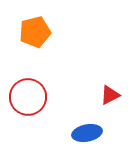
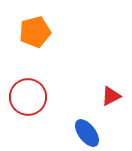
red triangle: moved 1 px right, 1 px down
blue ellipse: rotated 64 degrees clockwise
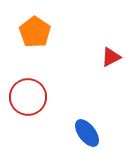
orange pentagon: rotated 24 degrees counterclockwise
red triangle: moved 39 px up
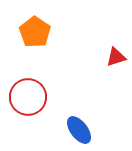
red triangle: moved 5 px right; rotated 10 degrees clockwise
blue ellipse: moved 8 px left, 3 px up
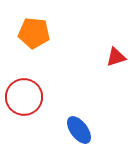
orange pentagon: moved 1 px left, 1 px down; rotated 28 degrees counterclockwise
red circle: moved 4 px left
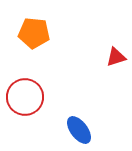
red circle: moved 1 px right
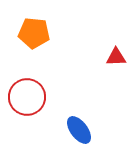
red triangle: rotated 15 degrees clockwise
red circle: moved 2 px right
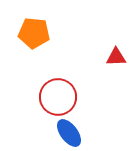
red circle: moved 31 px right
blue ellipse: moved 10 px left, 3 px down
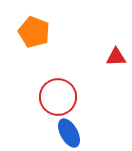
orange pentagon: moved 1 px up; rotated 16 degrees clockwise
blue ellipse: rotated 8 degrees clockwise
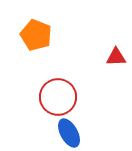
orange pentagon: moved 2 px right, 3 px down
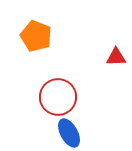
orange pentagon: moved 1 px down
